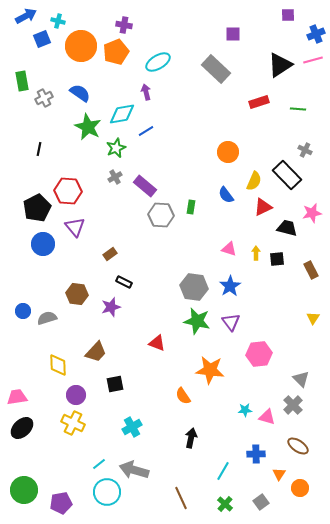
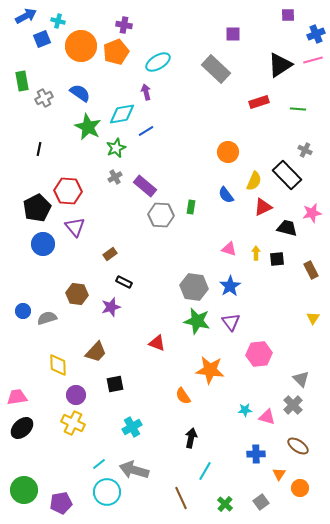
cyan line at (223, 471): moved 18 px left
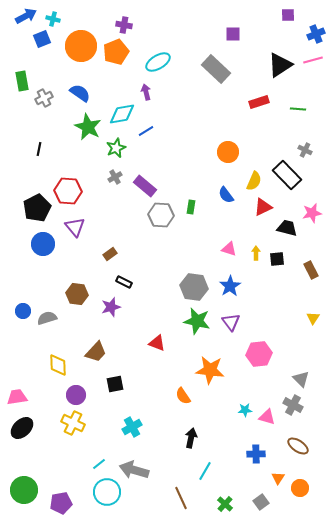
cyan cross at (58, 21): moved 5 px left, 2 px up
gray cross at (293, 405): rotated 18 degrees counterclockwise
orange triangle at (279, 474): moved 1 px left, 4 px down
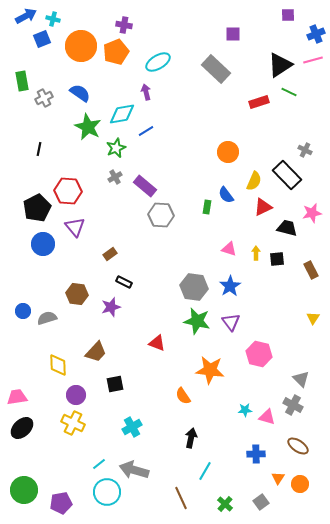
green line at (298, 109): moved 9 px left, 17 px up; rotated 21 degrees clockwise
green rectangle at (191, 207): moved 16 px right
pink hexagon at (259, 354): rotated 20 degrees clockwise
orange circle at (300, 488): moved 4 px up
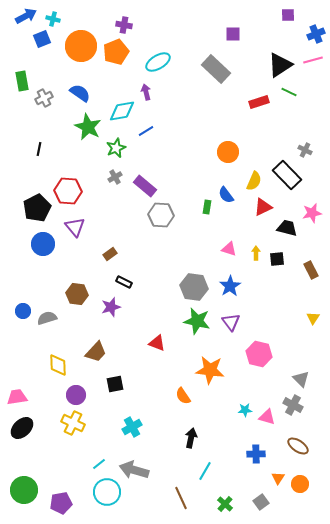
cyan diamond at (122, 114): moved 3 px up
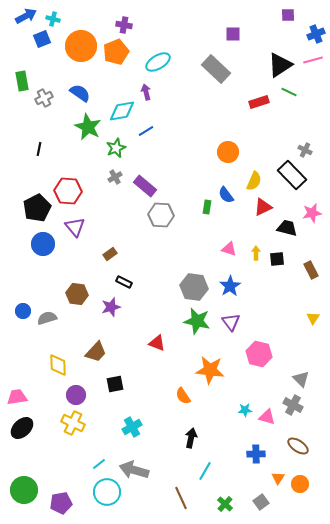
black rectangle at (287, 175): moved 5 px right
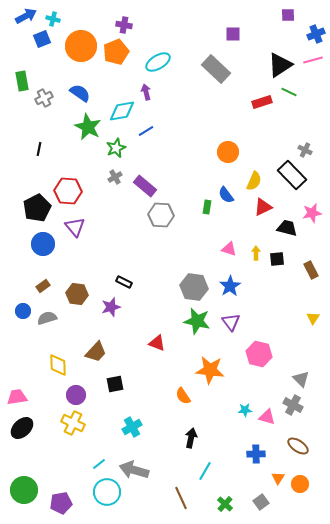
red rectangle at (259, 102): moved 3 px right
brown rectangle at (110, 254): moved 67 px left, 32 px down
